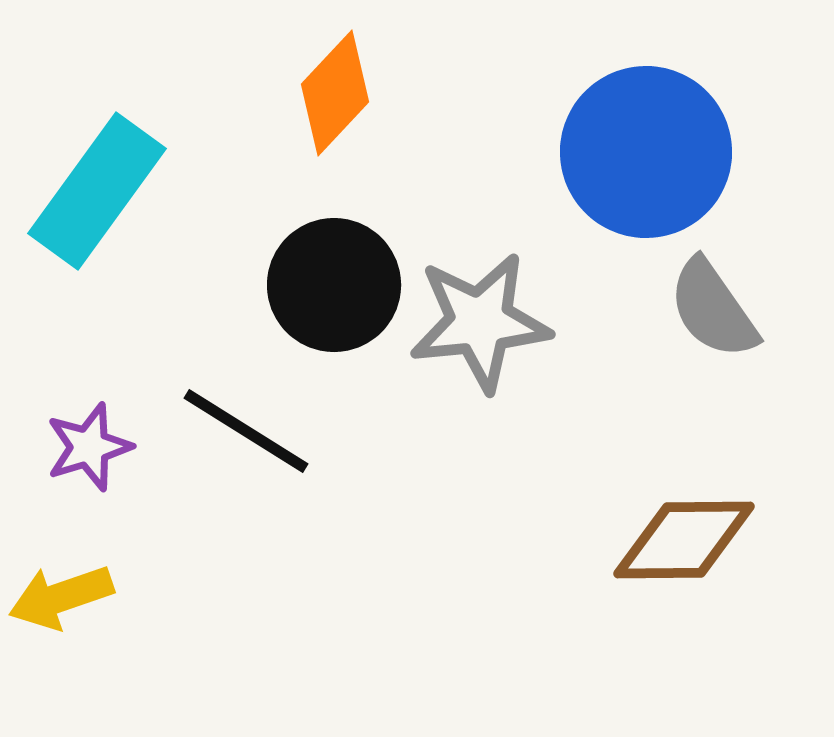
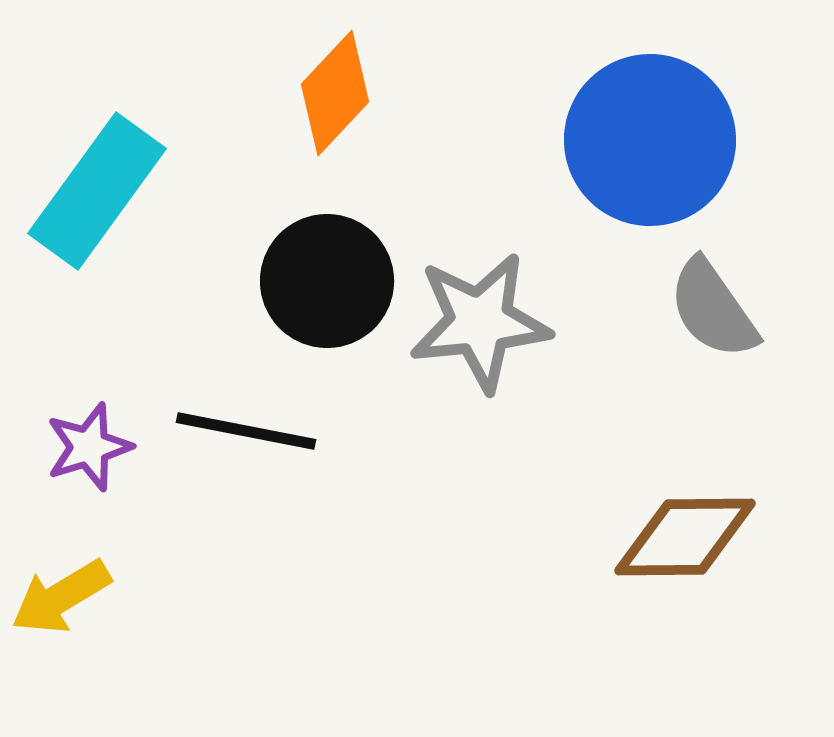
blue circle: moved 4 px right, 12 px up
black circle: moved 7 px left, 4 px up
black line: rotated 21 degrees counterclockwise
brown diamond: moved 1 px right, 3 px up
yellow arrow: rotated 12 degrees counterclockwise
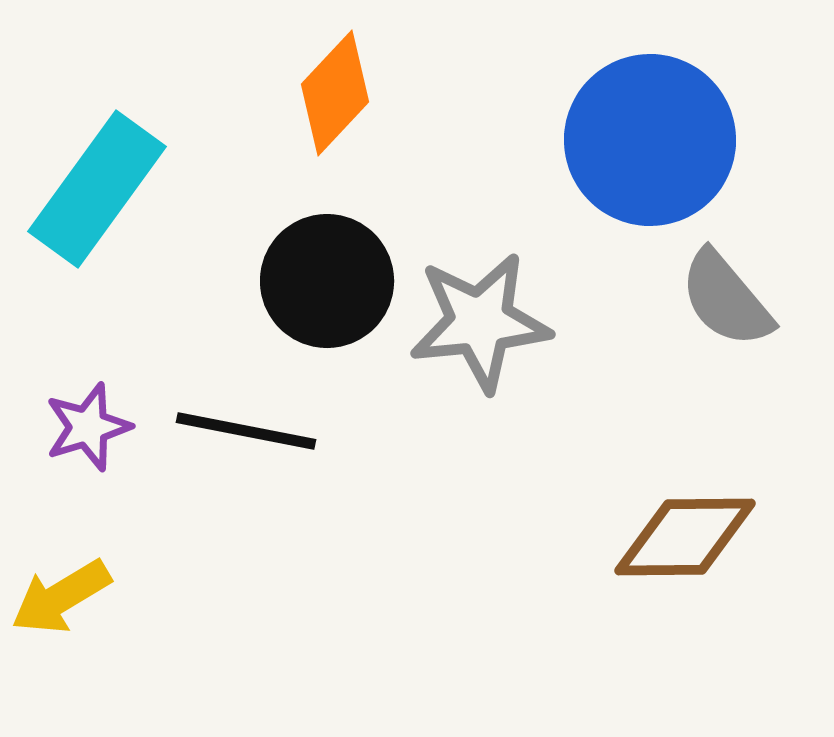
cyan rectangle: moved 2 px up
gray semicircle: moved 13 px right, 10 px up; rotated 5 degrees counterclockwise
purple star: moved 1 px left, 20 px up
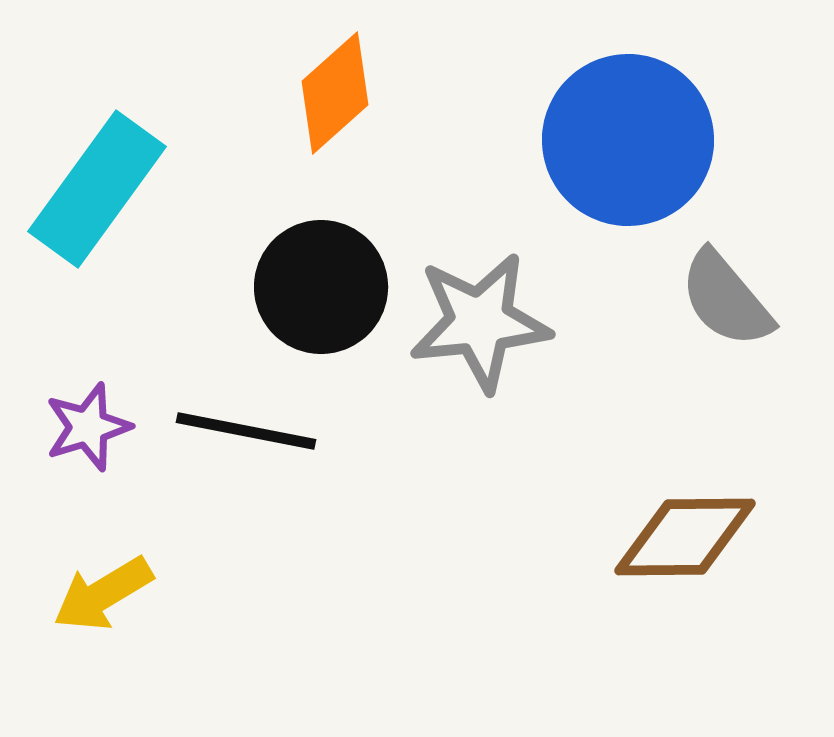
orange diamond: rotated 5 degrees clockwise
blue circle: moved 22 px left
black circle: moved 6 px left, 6 px down
yellow arrow: moved 42 px right, 3 px up
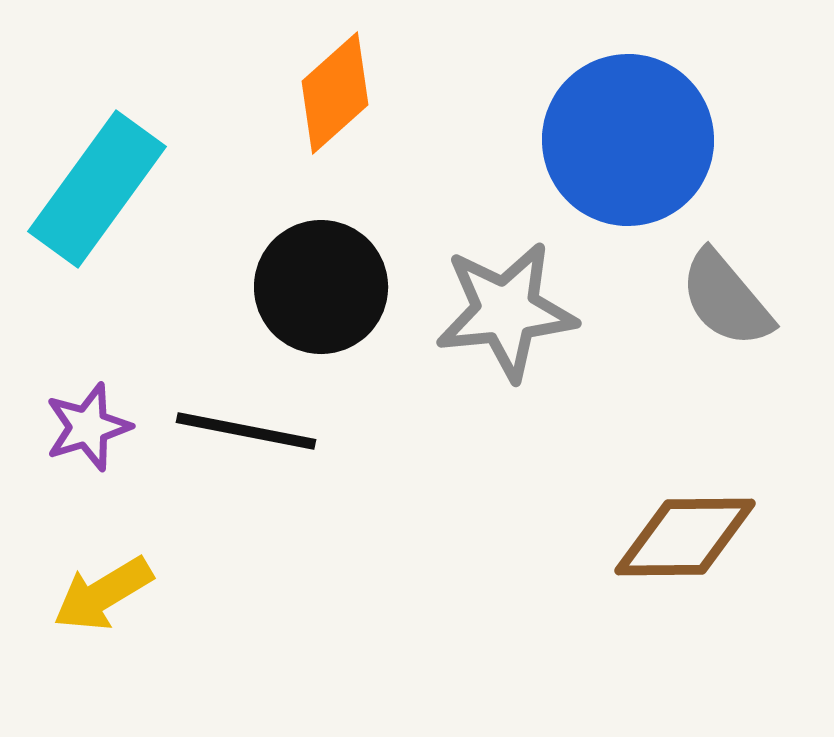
gray star: moved 26 px right, 11 px up
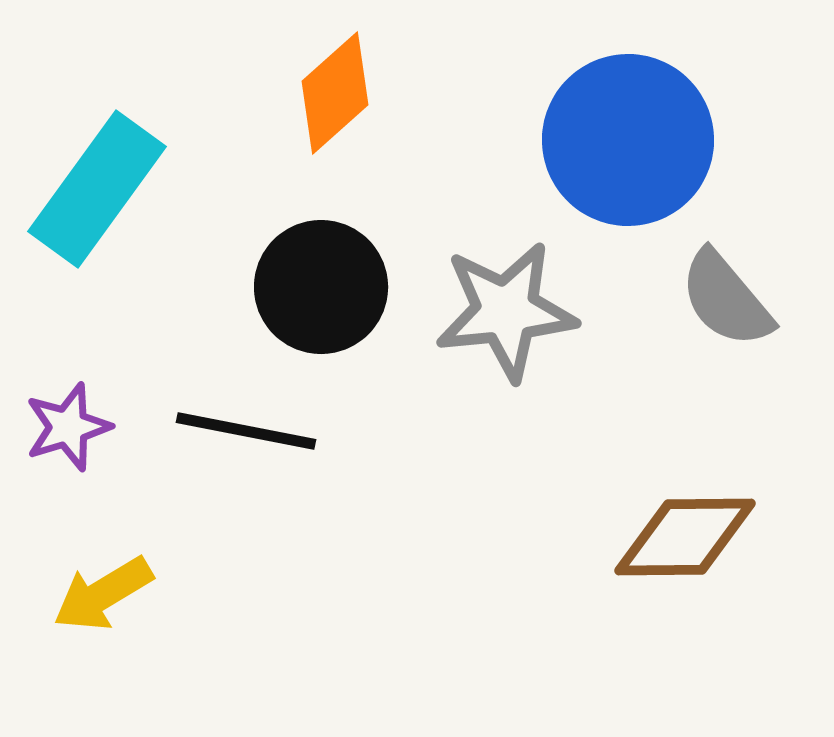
purple star: moved 20 px left
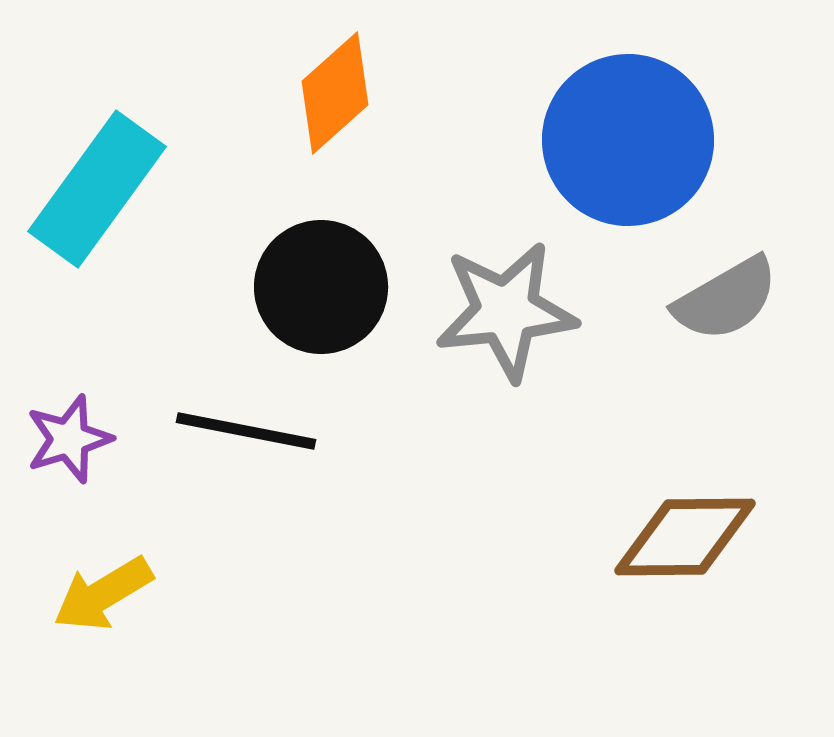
gray semicircle: rotated 80 degrees counterclockwise
purple star: moved 1 px right, 12 px down
